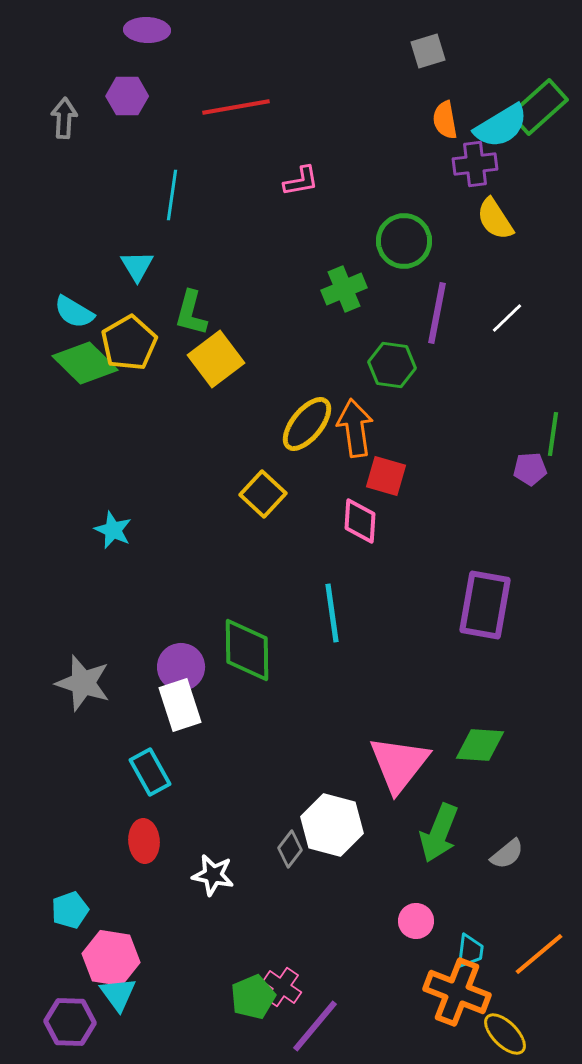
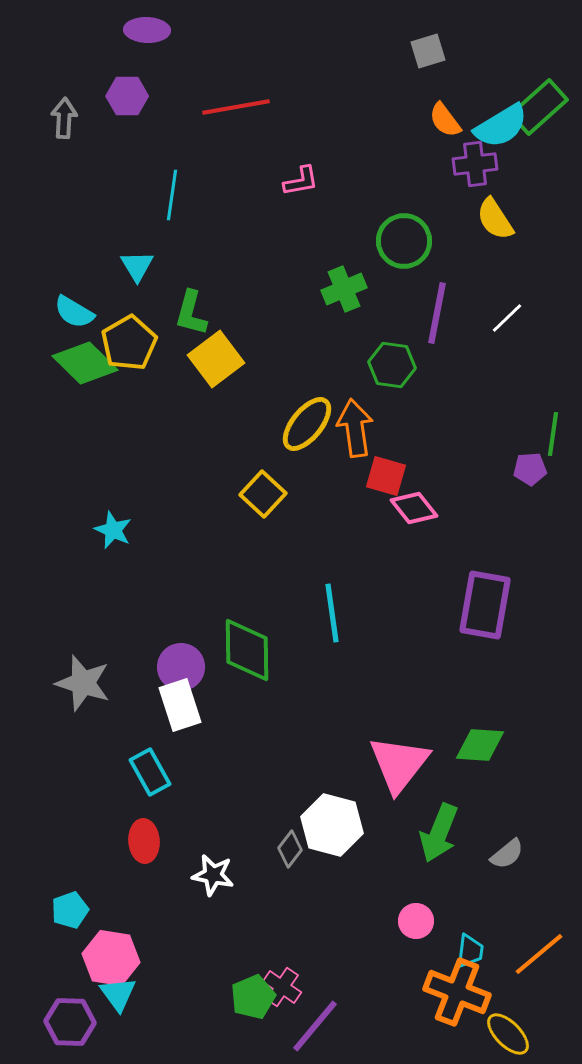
orange semicircle at (445, 120): rotated 27 degrees counterclockwise
pink diamond at (360, 521): moved 54 px right, 13 px up; rotated 42 degrees counterclockwise
yellow ellipse at (505, 1034): moved 3 px right
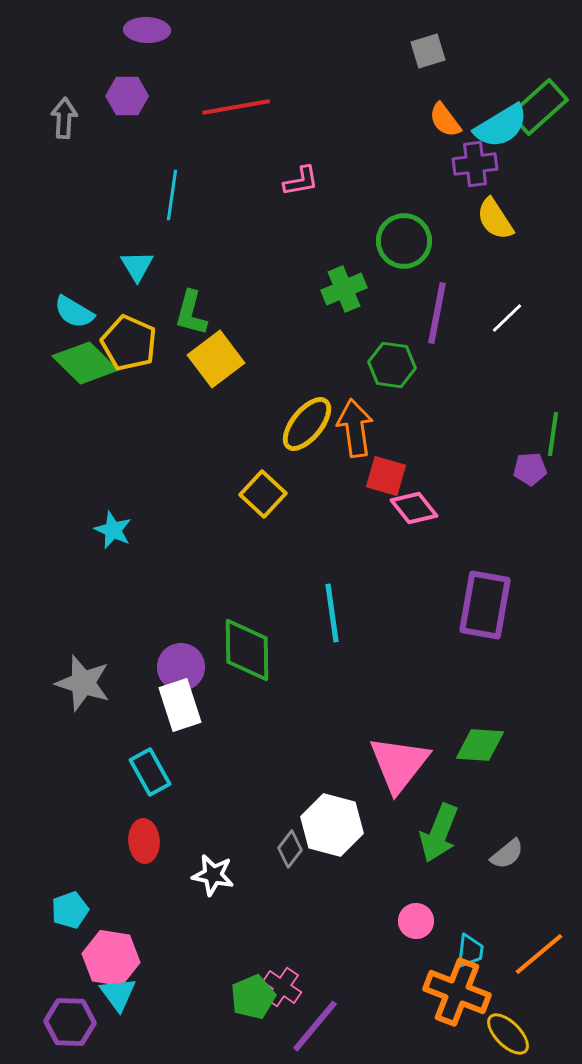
yellow pentagon at (129, 343): rotated 18 degrees counterclockwise
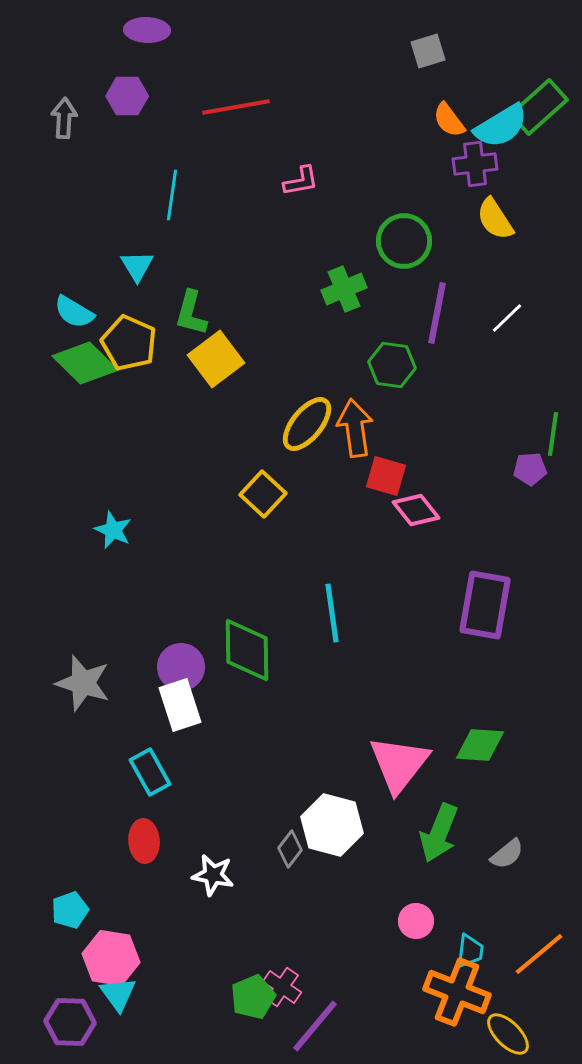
orange semicircle at (445, 120): moved 4 px right
pink diamond at (414, 508): moved 2 px right, 2 px down
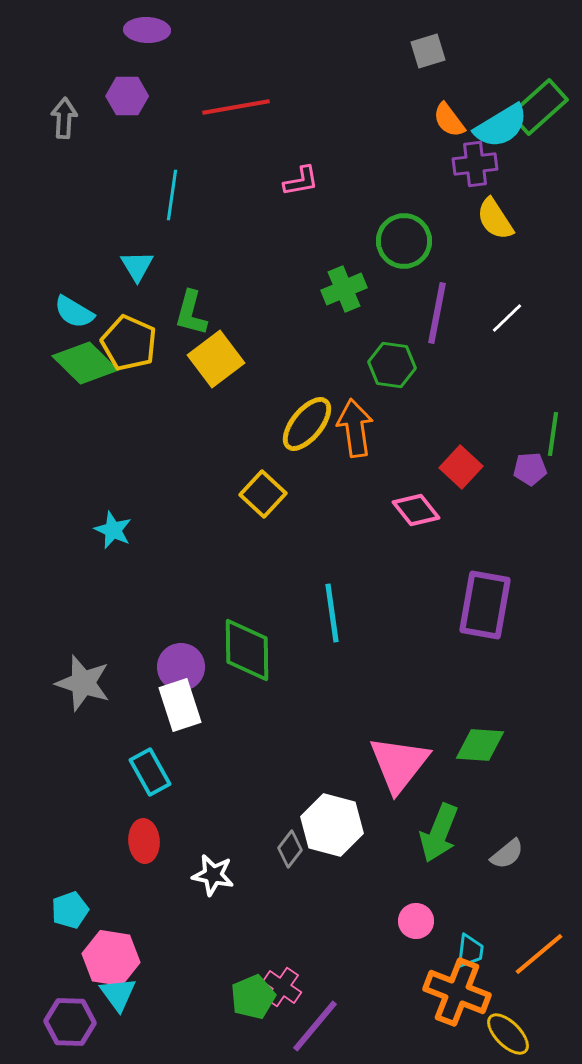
red square at (386, 476): moved 75 px right, 9 px up; rotated 27 degrees clockwise
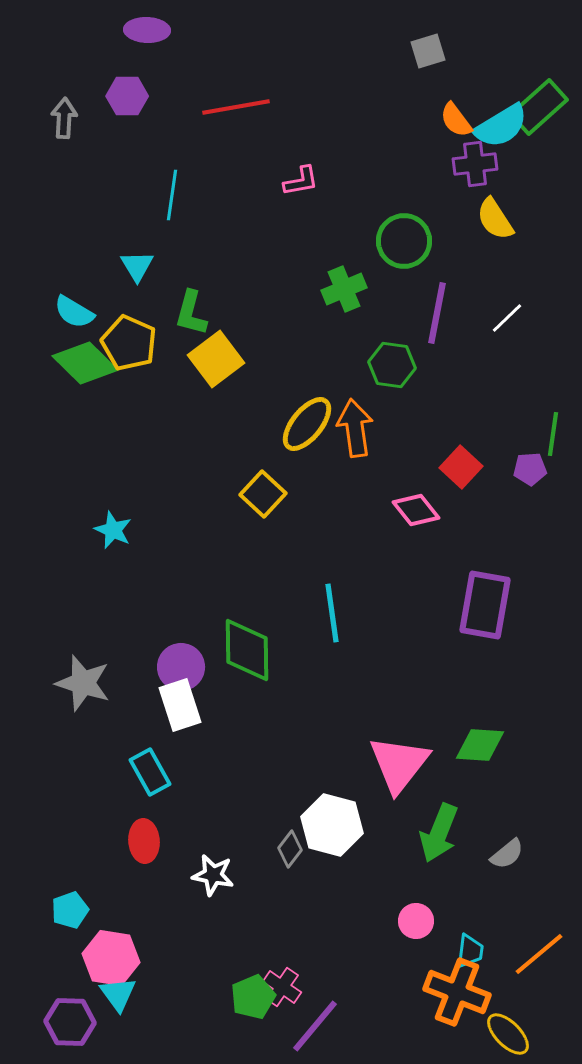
orange semicircle at (449, 120): moved 7 px right
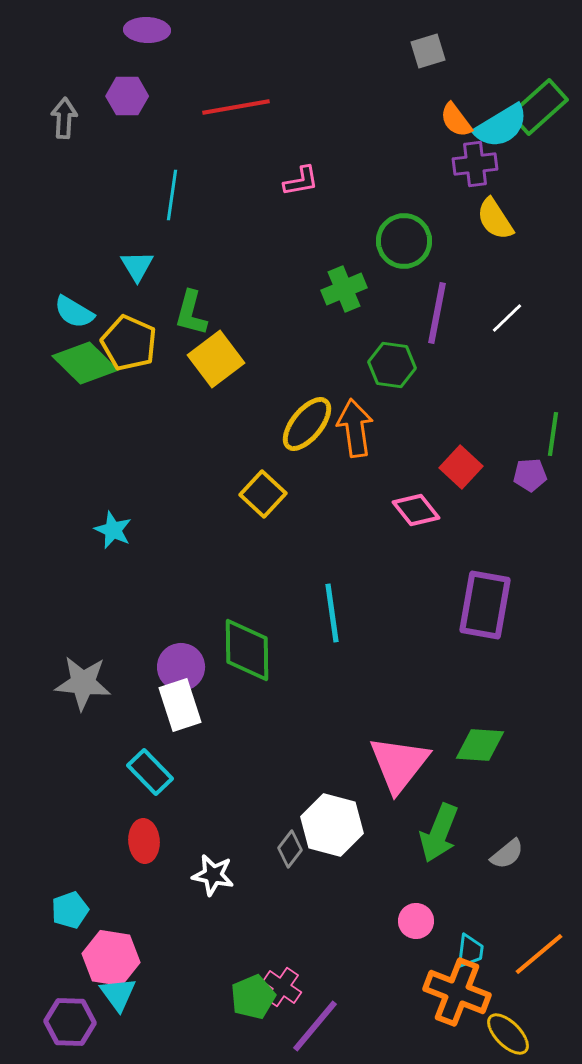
purple pentagon at (530, 469): moved 6 px down
gray star at (83, 683): rotated 12 degrees counterclockwise
cyan rectangle at (150, 772): rotated 15 degrees counterclockwise
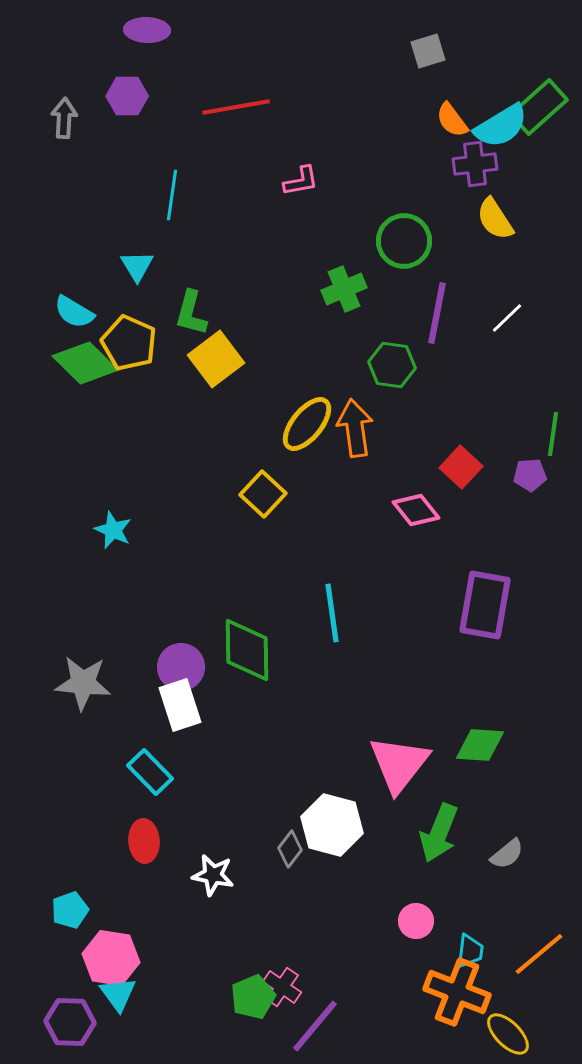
orange semicircle at (456, 120): moved 4 px left
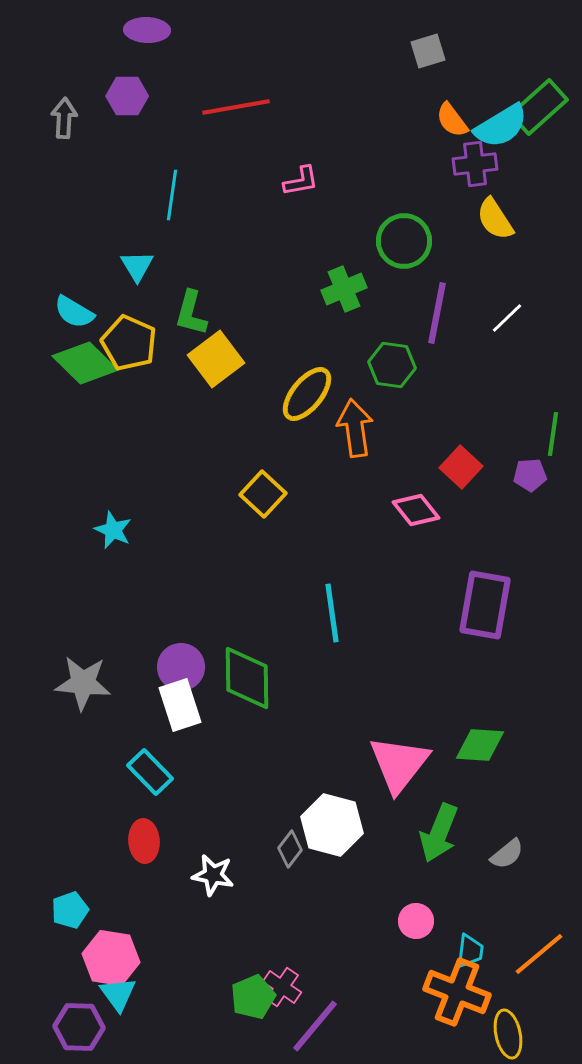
yellow ellipse at (307, 424): moved 30 px up
green diamond at (247, 650): moved 28 px down
purple hexagon at (70, 1022): moved 9 px right, 5 px down
yellow ellipse at (508, 1034): rotated 33 degrees clockwise
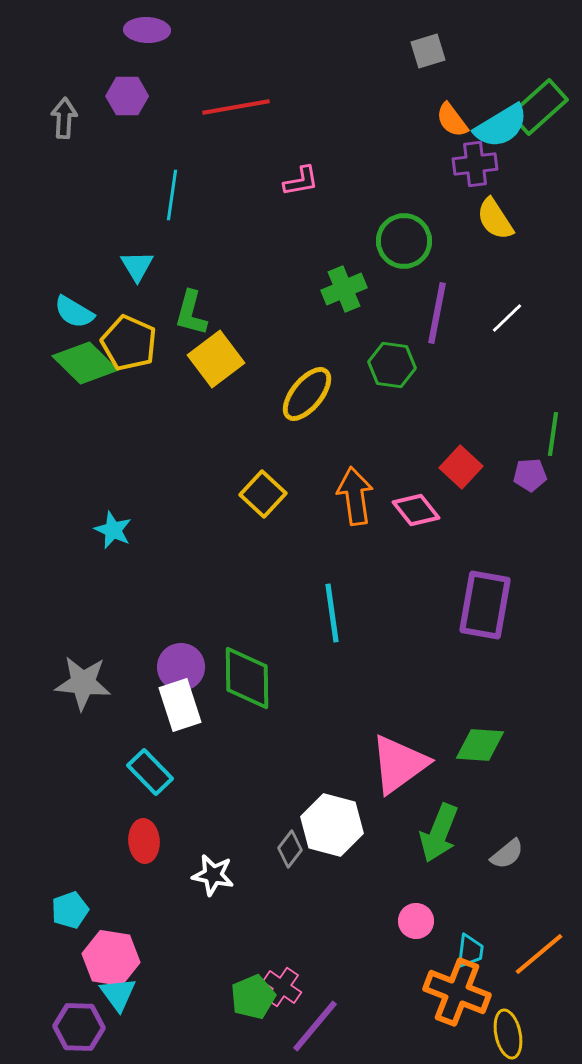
orange arrow at (355, 428): moved 68 px down
pink triangle at (399, 764): rotated 16 degrees clockwise
